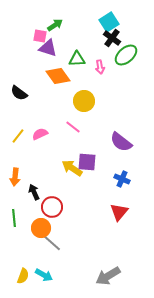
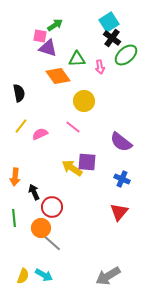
black semicircle: rotated 138 degrees counterclockwise
yellow line: moved 3 px right, 10 px up
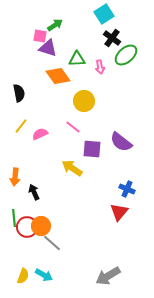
cyan square: moved 5 px left, 8 px up
purple square: moved 5 px right, 13 px up
blue cross: moved 5 px right, 10 px down
red circle: moved 25 px left, 20 px down
orange circle: moved 2 px up
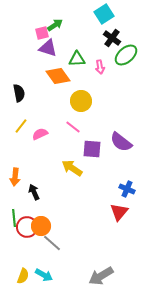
pink square: moved 2 px right, 3 px up; rotated 24 degrees counterclockwise
yellow circle: moved 3 px left
gray arrow: moved 7 px left
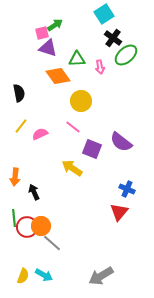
black cross: moved 1 px right
purple square: rotated 18 degrees clockwise
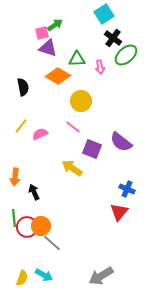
orange diamond: rotated 25 degrees counterclockwise
black semicircle: moved 4 px right, 6 px up
yellow semicircle: moved 1 px left, 2 px down
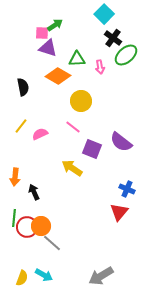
cyan square: rotated 12 degrees counterclockwise
pink square: rotated 16 degrees clockwise
green line: rotated 12 degrees clockwise
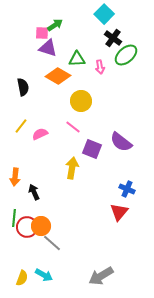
yellow arrow: rotated 65 degrees clockwise
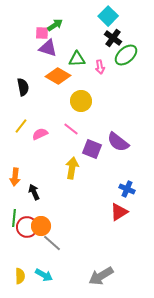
cyan square: moved 4 px right, 2 px down
pink line: moved 2 px left, 2 px down
purple semicircle: moved 3 px left
red triangle: rotated 18 degrees clockwise
yellow semicircle: moved 2 px left, 2 px up; rotated 21 degrees counterclockwise
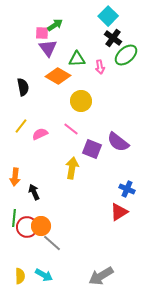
purple triangle: rotated 36 degrees clockwise
